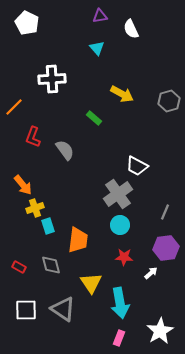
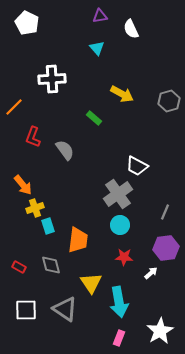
cyan arrow: moved 1 px left, 1 px up
gray triangle: moved 2 px right
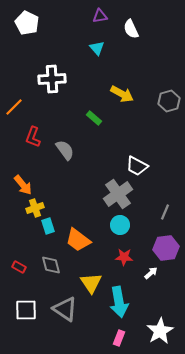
orange trapezoid: rotated 120 degrees clockwise
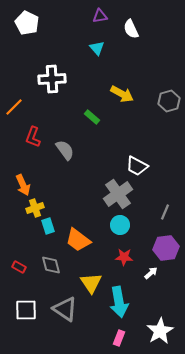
green rectangle: moved 2 px left, 1 px up
orange arrow: rotated 15 degrees clockwise
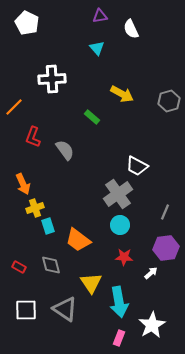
orange arrow: moved 1 px up
white star: moved 8 px left, 6 px up
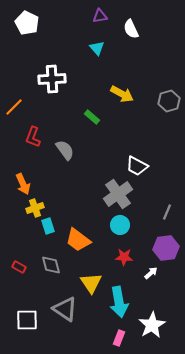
gray line: moved 2 px right
white square: moved 1 px right, 10 px down
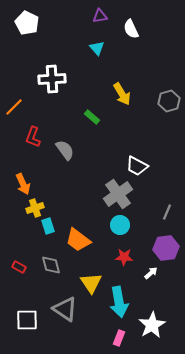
yellow arrow: rotated 30 degrees clockwise
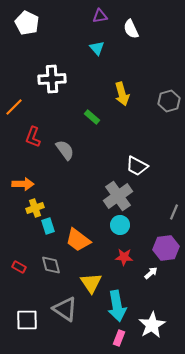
yellow arrow: rotated 15 degrees clockwise
orange arrow: rotated 65 degrees counterclockwise
gray cross: moved 2 px down
gray line: moved 7 px right
cyan arrow: moved 2 px left, 4 px down
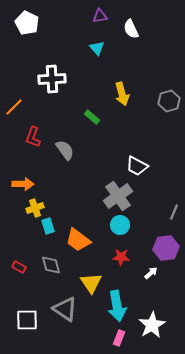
red star: moved 3 px left
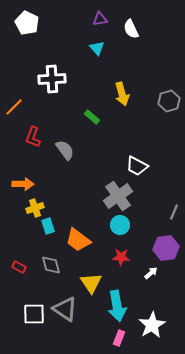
purple triangle: moved 3 px down
white square: moved 7 px right, 6 px up
